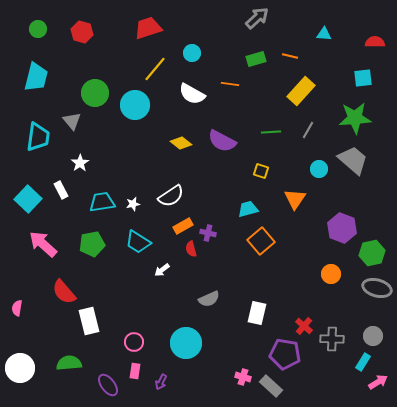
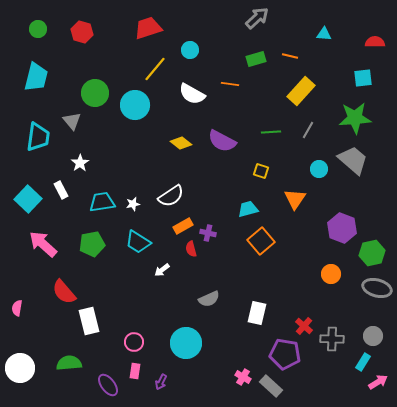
cyan circle at (192, 53): moved 2 px left, 3 px up
pink cross at (243, 377): rotated 14 degrees clockwise
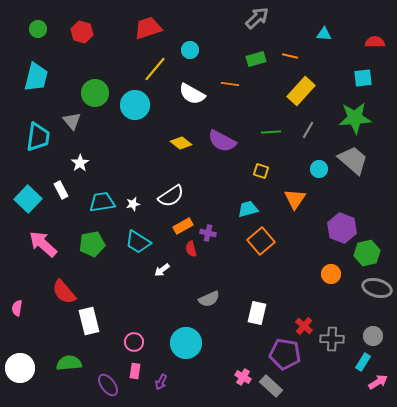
green hexagon at (372, 253): moved 5 px left
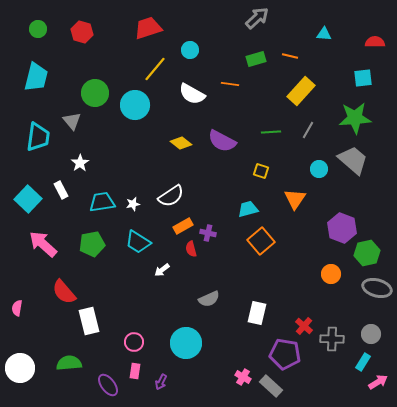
gray circle at (373, 336): moved 2 px left, 2 px up
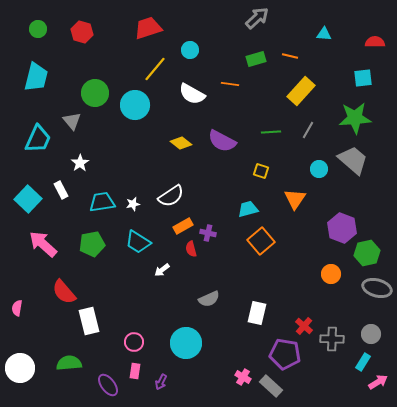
cyan trapezoid at (38, 137): moved 2 px down; rotated 16 degrees clockwise
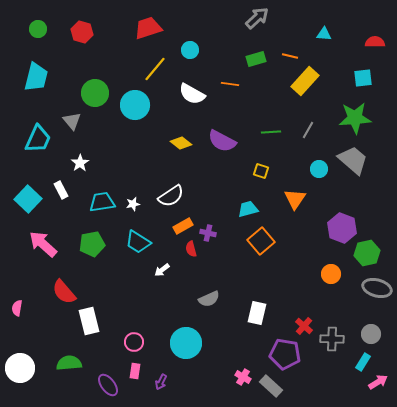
yellow rectangle at (301, 91): moved 4 px right, 10 px up
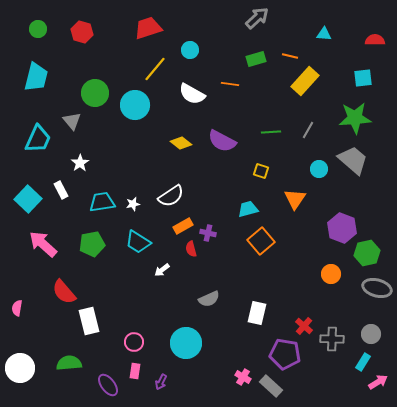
red semicircle at (375, 42): moved 2 px up
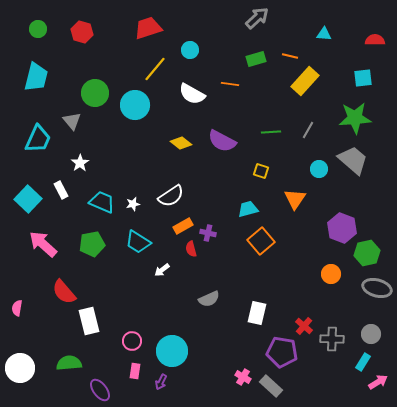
cyan trapezoid at (102, 202): rotated 32 degrees clockwise
pink circle at (134, 342): moved 2 px left, 1 px up
cyan circle at (186, 343): moved 14 px left, 8 px down
purple pentagon at (285, 354): moved 3 px left, 2 px up
purple ellipse at (108, 385): moved 8 px left, 5 px down
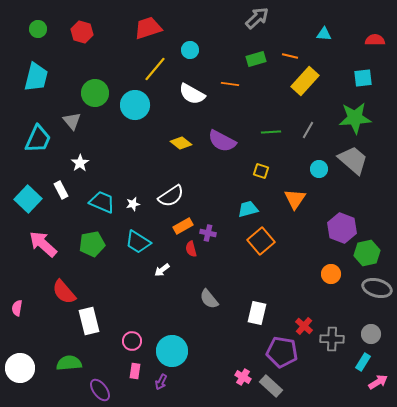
gray semicircle at (209, 299): rotated 75 degrees clockwise
